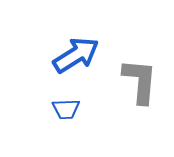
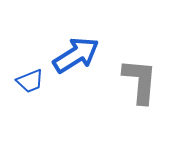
blue trapezoid: moved 36 px left, 28 px up; rotated 20 degrees counterclockwise
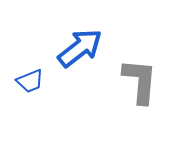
blue arrow: moved 4 px right, 7 px up; rotated 6 degrees counterclockwise
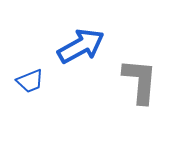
blue arrow: moved 1 px right, 2 px up; rotated 9 degrees clockwise
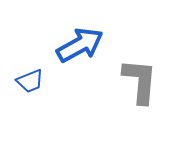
blue arrow: moved 1 px left, 1 px up
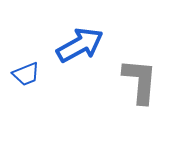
blue trapezoid: moved 4 px left, 7 px up
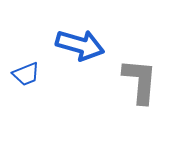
blue arrow: rotated 45 degrees clockwise
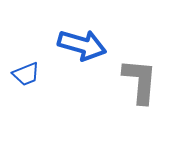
blue arrow: moved 2 px right
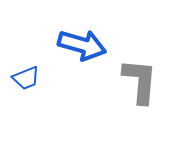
blue trapezoid: moved 4 px down
